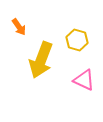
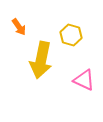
yellow hexagon: moved 6 px left, 5 px up
yellow arrow: rotated 9 degrees counterclockwise
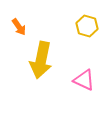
yellow hexagon: moved 16 px right, 9 px up
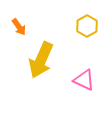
yellow hexagon: rotated 15 degrees clockwise
yellow arrow: rotated 12 degrees clockwise
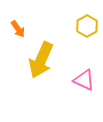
orange arrow: moved 1 px left, 2 px down
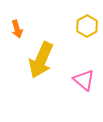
orange arrow: moved 1 px left; rotated 18 degrees clockwise
pink triangle: rotated 15 degrees clockwise
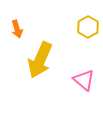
yellow hexagon: moved 1 px right, 1 px down
yellow arrow: moved 1 px left
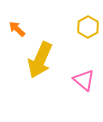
orange arrow: rotated 150 degrees clockwise
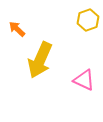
yellow hexagon: moved 7 px up; rotated 10 degrees clockwise
pink triangle: rotated 15 degrees counterclockwise
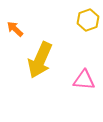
orange arrow: moved 2 px left
pink triangle: rotated 20 degrees counterclockwise
